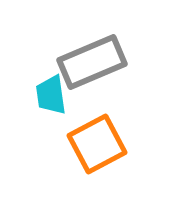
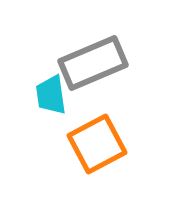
gray rectangle: moved 1 px right, 1 px down
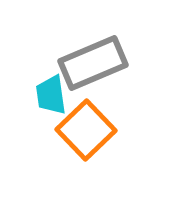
orange square: moved 11 px left, 14 px up; rotated 16 degrees counterclockwise
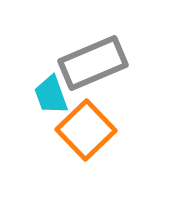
cyan trapezoid: rotated 12 degrees counterclockwise
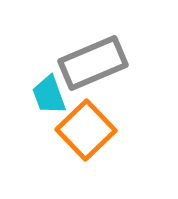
cyan trapezoid: moved 2 px left
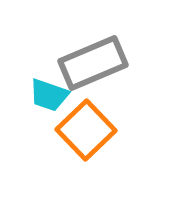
cyan trapezoid: rotated 51 degrees counterclockwise
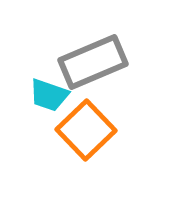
gray rectangle: moved 1 px up
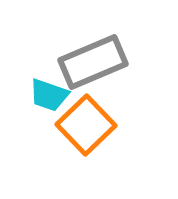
orange square: moved 5 px up
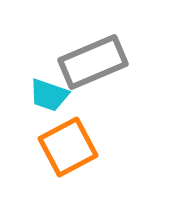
orange square: moved 18 px left, 22 px down; rotated 16 degrees clockwise
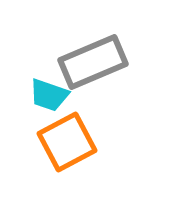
orange square: moved 1 px left, 5 px up
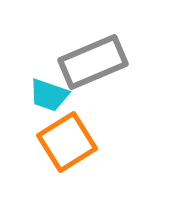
orange square: rotated 4 degrees counterclockwise
